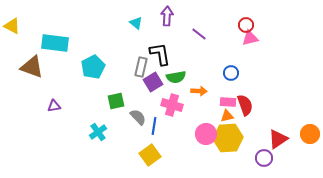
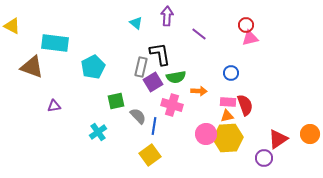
gray semicircle: moved 1 px up
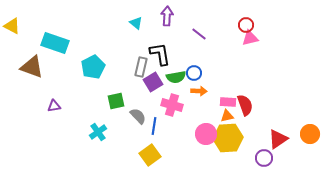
cyan rectangle: rotated 12 degrees clockwise
blue circle: moved 37 px left
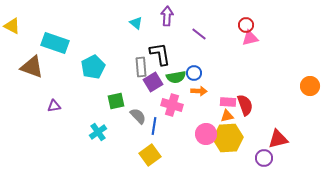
gray rectangle: rotated 18 degrees counterclockwise
orange circle: moved 48 px up
red triangle: rotated 20 degrees clockwise
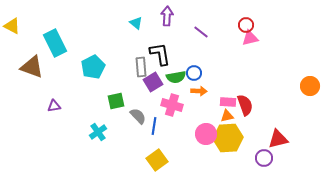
purple line: moved 2 px right, 2 px up
cyan rectangle: rotated 44 degrees clockwise
yellow square: moved 7 px right, 5 px down
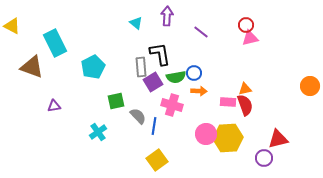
orange triangle: moved 18 px right, 27 px up
